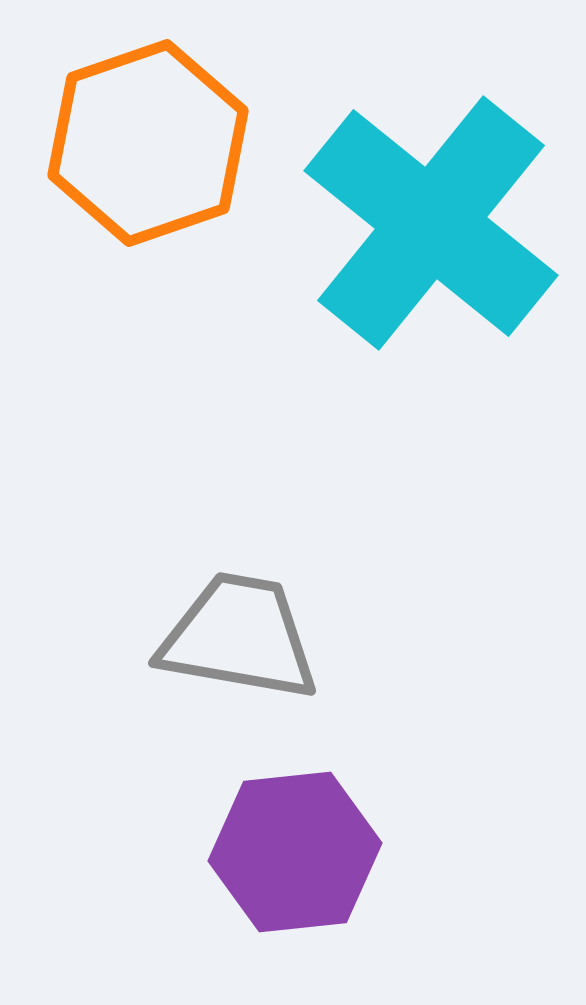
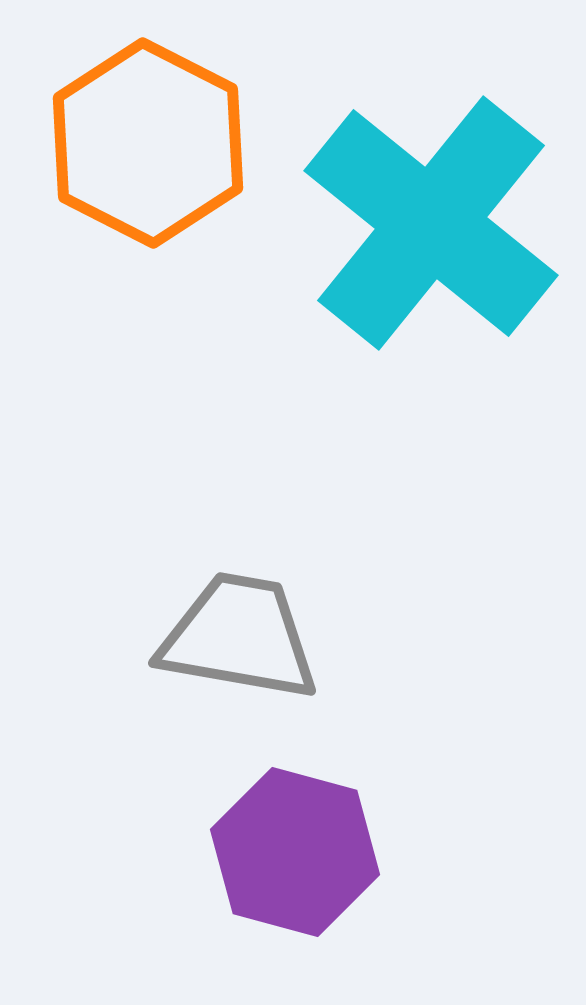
orange hexagon: rotated 14 degrees counterclockwise
purple hexagon: rotated 21 degrees clockwise
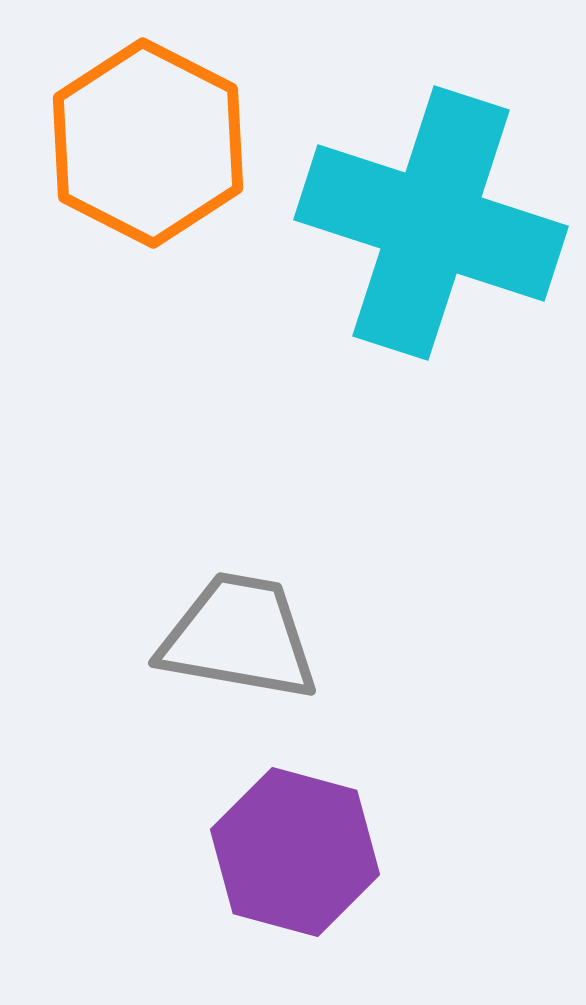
cyan cross: rotated 21 degrees counterclockwise
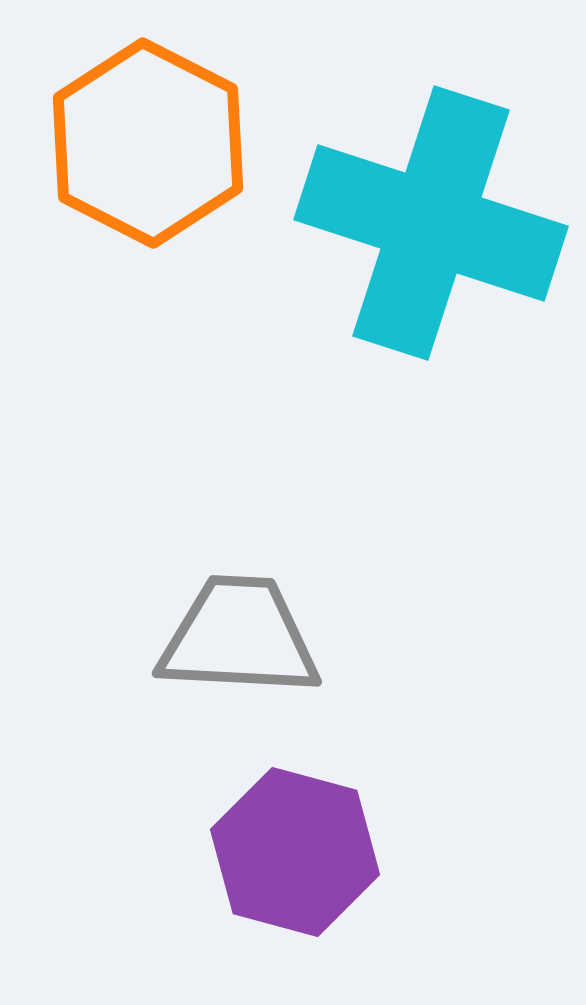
gray trapezoid: rotated 7 degrees counterclockwise
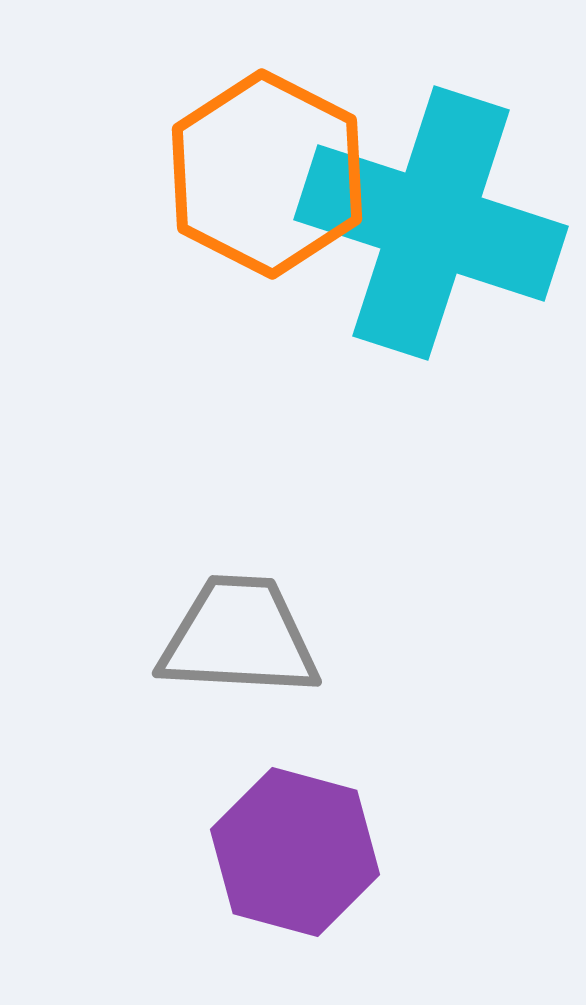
orange hexagon: moved 119 px right, 31 px down
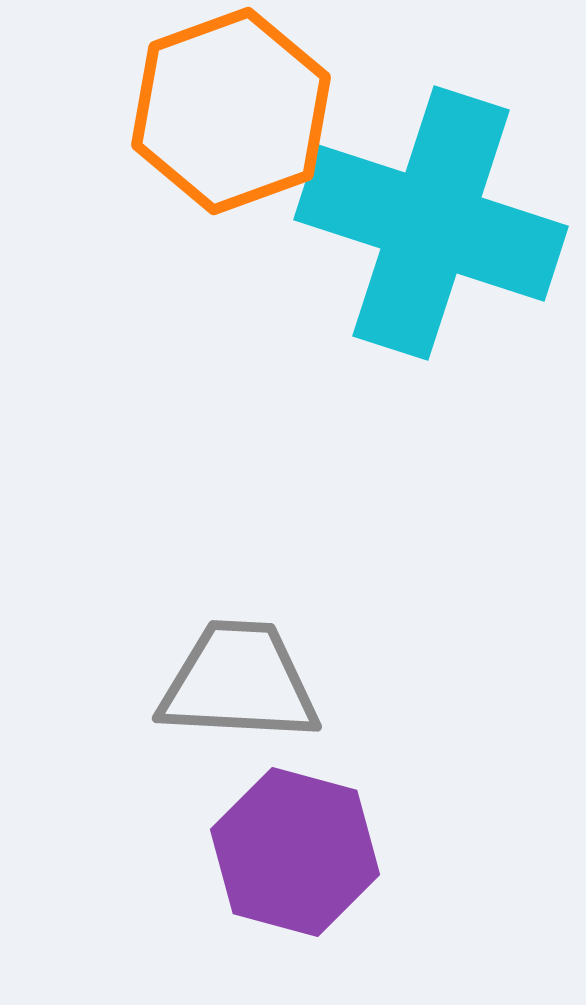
orange hexagon: moved 36 px left, 63 px up; rotated 13 degrees clockwise
gray trapezoid: moved 45 px down
